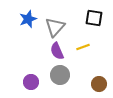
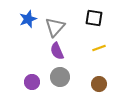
yellow line: moved 16 px right, 1 px down
gray circle: moved 2 px down
purple circle: moved 1 px right
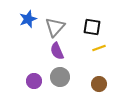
black square: moved 2 px left, 9 px down
purple circle: moved 2 px right, 1 px up
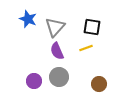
blue star: rotated 30 degrees counterclockwise
yellow line: moved 13 px left
gray circle: moved 1 px left
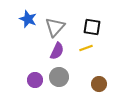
purple semicircle: rotated 132 degrees counterclockwise
purple circle: moved 1 px right, 1 px up
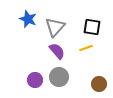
purple semicircle: rotated 66 degrees counterclockwise
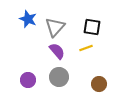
purple circle: moved 7 px left
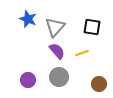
yellow line: moved 4 px left, 5 px down
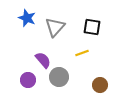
blue star: moved 1 px left, 1 px up
purple semicircle: moved 14 px left, 9 px down
brown circle: moved 1 px right, 1 px down
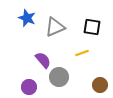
gray triangle: rotated 25 degrees clockwise
purple circle: moved 1 px right, 7 px down
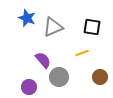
gray triangle: moved 2 px left
brown circle: moved 8 px up
